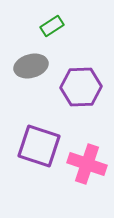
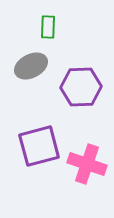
green rectangle: moved 4 px left, 1 px down; rotated 55 degrees counterclockwise
gray ellipse: rotated 12 degrees counterclockwise
purple square: rotated 33 degrees counterclockwise
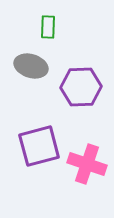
gray ellipse: rotated 44 degrees clockwise
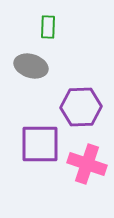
purple hexagon: moved 20 px down
purple square: moved 1 px right, 2 px up; rotated 15 degrees clockwise
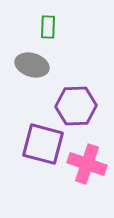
gray ellipse: moved 1 px right, 1 px up
purple hexagon: moved 5 px left, 1 px up
purple square: moved 3 px right; rotated 15 degrees clockwise
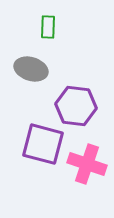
gray ellipse: moved 1 px left, 4 px down
purple hexagon: rotated 9 degrees clockwise
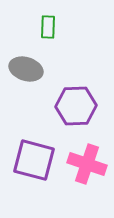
gray ellipse: moved 5 px left
purple hexagon: rotated 9 degrees counterclockwise
purple square: moved 9 px left, 16 px down
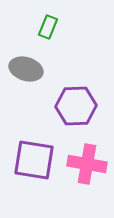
green rectangle: rotated 20 degrees clockwise
purple square: rotated 6 degrees counterclockwise
pink cross: rotated 9 degrees counterclockwise
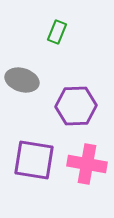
green rectangle: moved 9 px right, 5 px down
gray ellipse: moved 4 px left, 11 px down
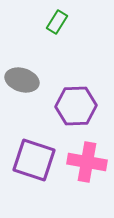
green rectangle: moved 10 px up; rotated 10 degrees clockwise
purple square: rotated 9 degrees clockwise
pink cross: moved 2 px up
